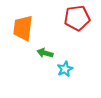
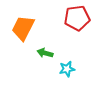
orange trapezoid: rotated 20 degrees clockwise
cyan star: moved 2 px right; rotated 14 degrees clockwise
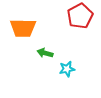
red pentagon: moved 3 px right, 2 px up; rotated 20 degrees counterclockwise
orange trapezoid: rotated 116 degrees counterclockwise
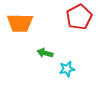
red pentagon: moved 1 px left, 1 px down
orange trapezoid: moved 3 px left, 5 px up
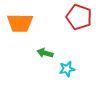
red pentagon: rotated 25 degrees counterclockwise
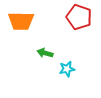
orange trapezoid: moved 1 px right, 2 px up
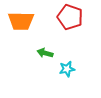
red pentagon: moved 9 px left
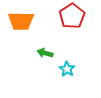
red pentagon: moved 2 px right, 1 px up; rotated 20 degrees clockwise
cyan star: rotated 28 degrees counterclockwise
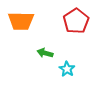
red pentagon: moved 4 px right, 5 px down
